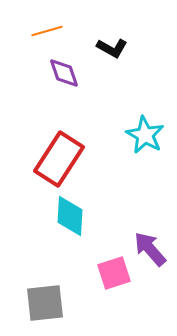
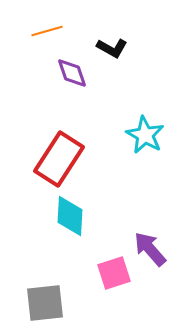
purple diamond: moved 8 px right
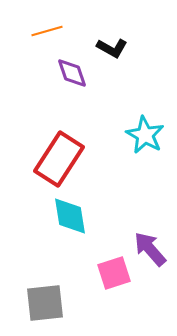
cyan diamond: rotated 12 degrees counterclockwise
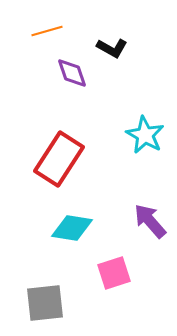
cyan diamond: moved 2 px right, 12 px down; rotated 72 degrees counterclockwise
purple arrow: moved 28 px up
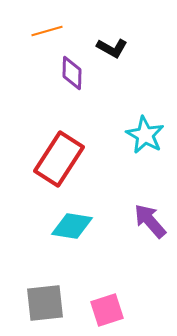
purple diamond: rotated 20 degrees clockwise
cyan diamond: moved 2 px up
pink square: moved 7 px left, 37 px down
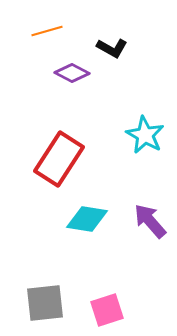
purple diamond: rotated 64 degrees counterclockwise
cyan diamond: moved 15 px right, 7 px up
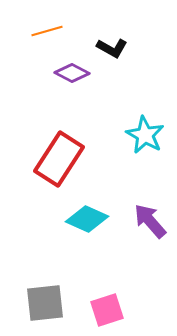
cyan diamond: rotated 15 degrees clockwise
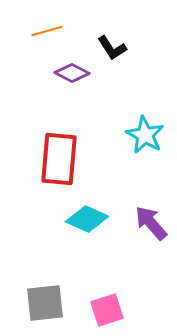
black L-shape: rotated 28 degrees clockwise
red rectangle: rotated 28 degrees counterclockwise
purple arrow: moved 1 px right, 2 px down
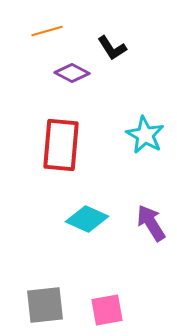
red rectangle: moved 2 px right, 14 px up
purple arrow: rotated 9 degrees clockwise
gray square: moved 2 px down
pink square: rotated 8 degrees clockwise
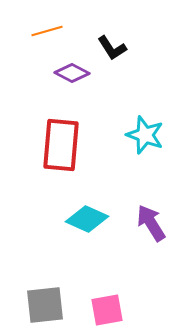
cyan star: rotated 9 degrees counterclockwise
